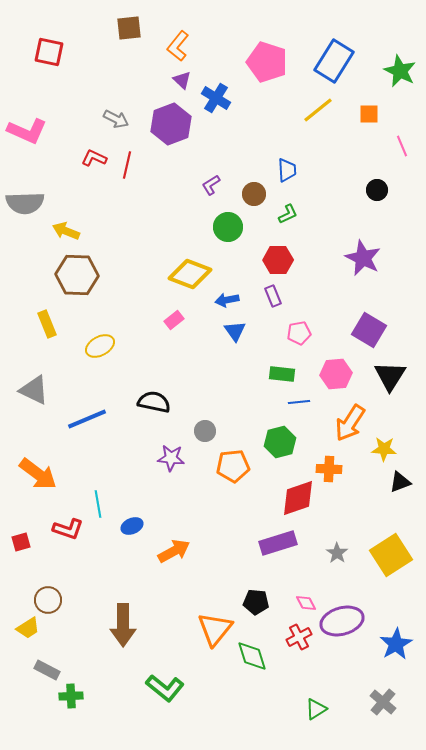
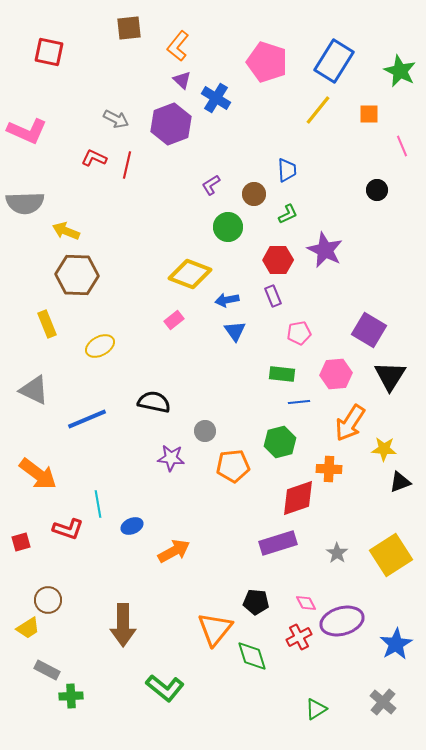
yellow line at (318, 110): rotated 12 degrees counterclockwise
purple star at (363, 258): moved 38 px left, 8 px up
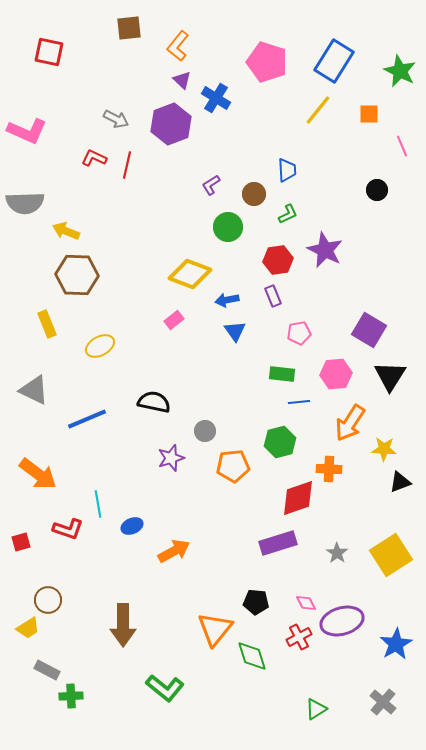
red hexagon at (278, 260): rotated 8 degrees counterclockwise
purple star at (171, 458): rotated 24 degrees counterclockwise
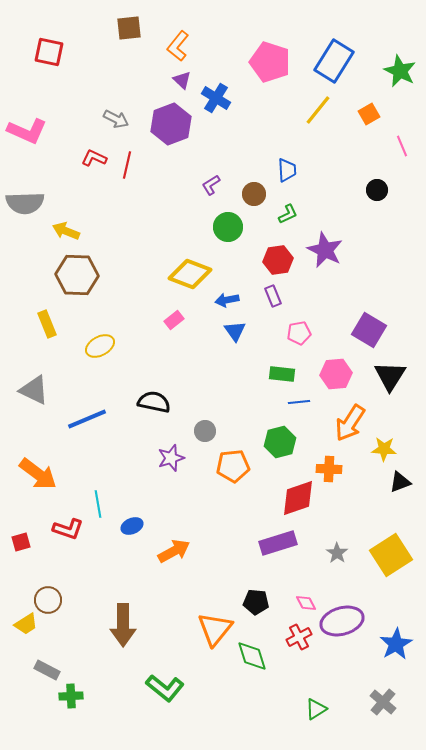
pink pentagon at (267, 62): moved 3 px right
orange square at (369, 114): rotated 30 degrees counterclockwise
yellow trapezoid at (28, 628): moved 2 px left, 4 px up
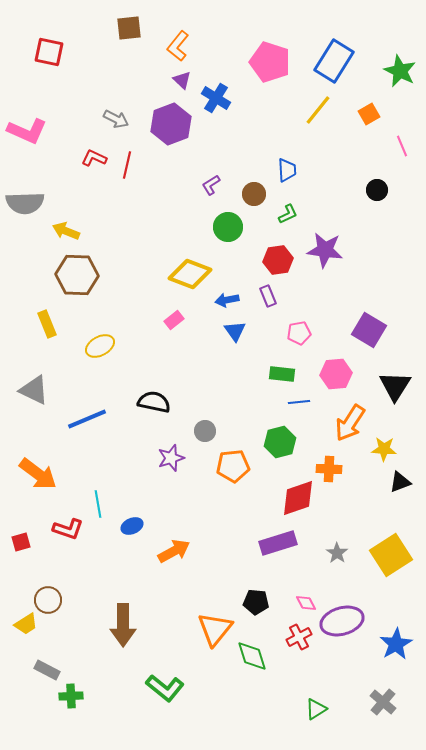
purple star at (325, 250): rotated 18 degrees counterclockwise
purple rectangle at (273, 296): moved 5 px left
black triangle at (390, 376): moved 5 px right, 10 px down
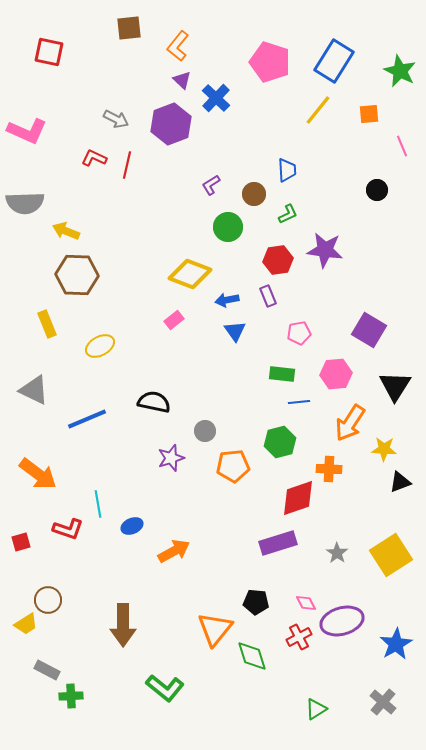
blue cross at (216, 98): rotated 12 degrees clockwise
orange square at (369, 114): rotated 25 degrees clockwise
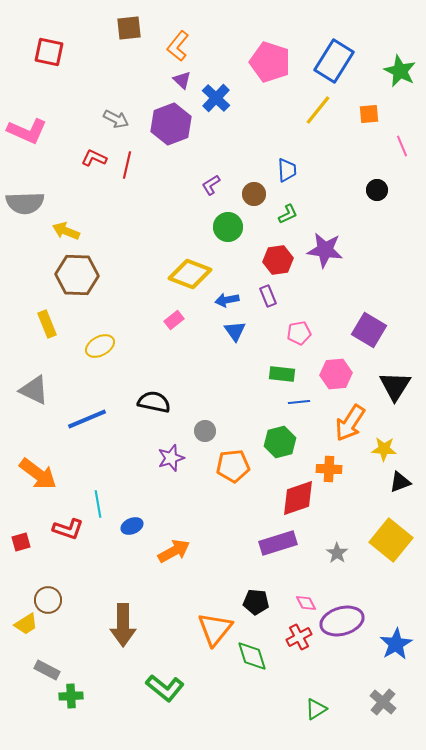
yellow square at (391, 555): moved 15 px up; rotated 18 degrees counterclockwise
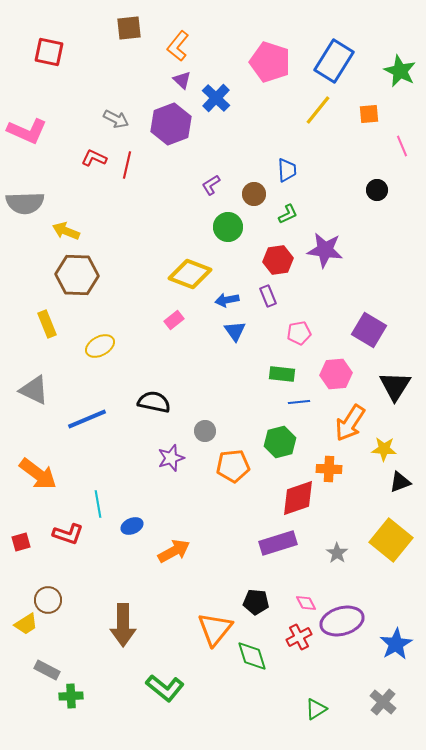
red L-shape at (68, 529): moved 5 px down
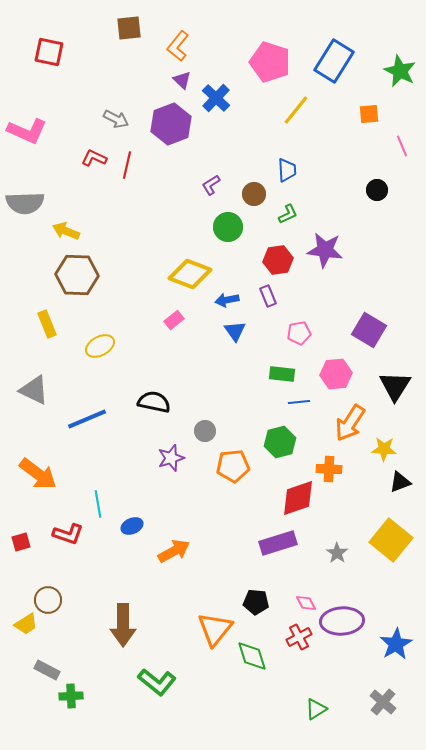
yellow line at (318, 110): moved 22 px left
purple ellipse at (342, 621): rotated 12 degrees clockwise
green L-shape at (165, 688): moved 8 px left, 6 px up
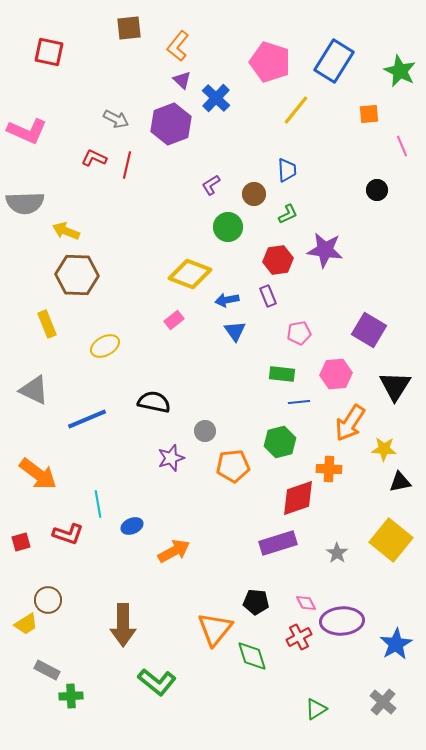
yellow ellipse at (100, 346): moved 5 px right
black triangle at (400, 482): rotated 10 degrees clockwise
